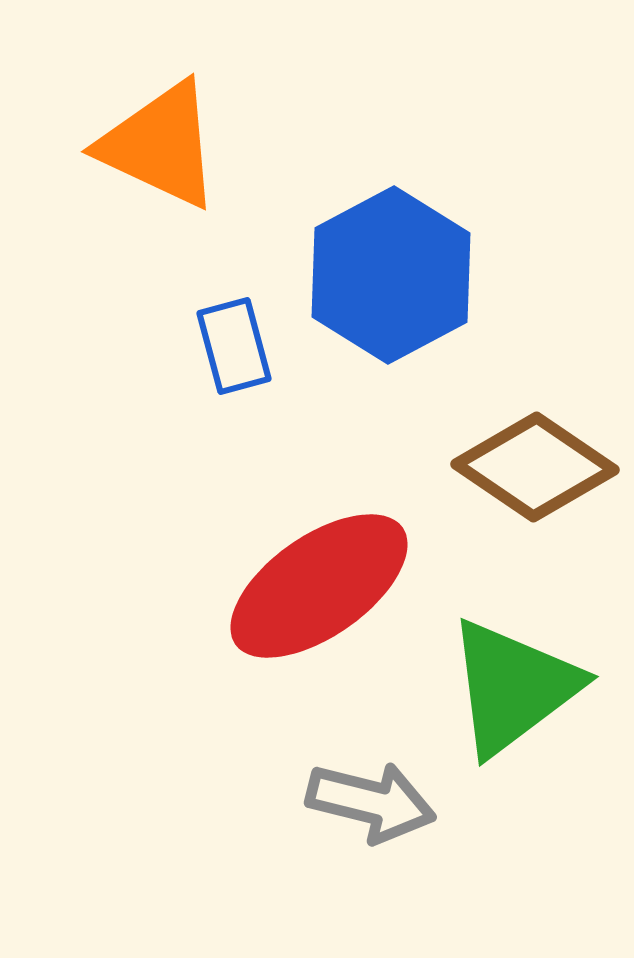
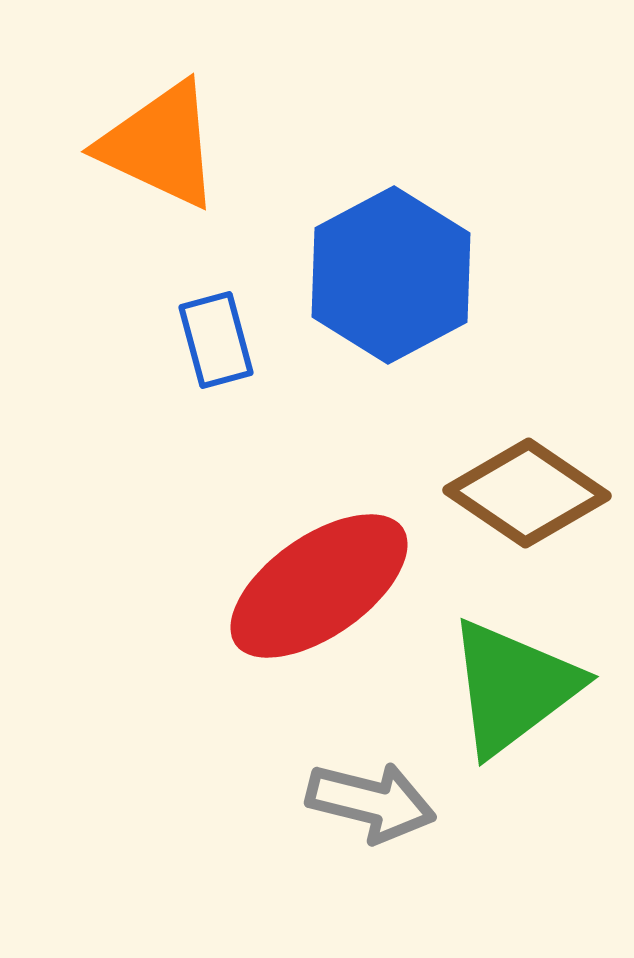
blue rectangle: moved 18 px left, 6 px up
brown diamond: moved 8 px left, 26 px down
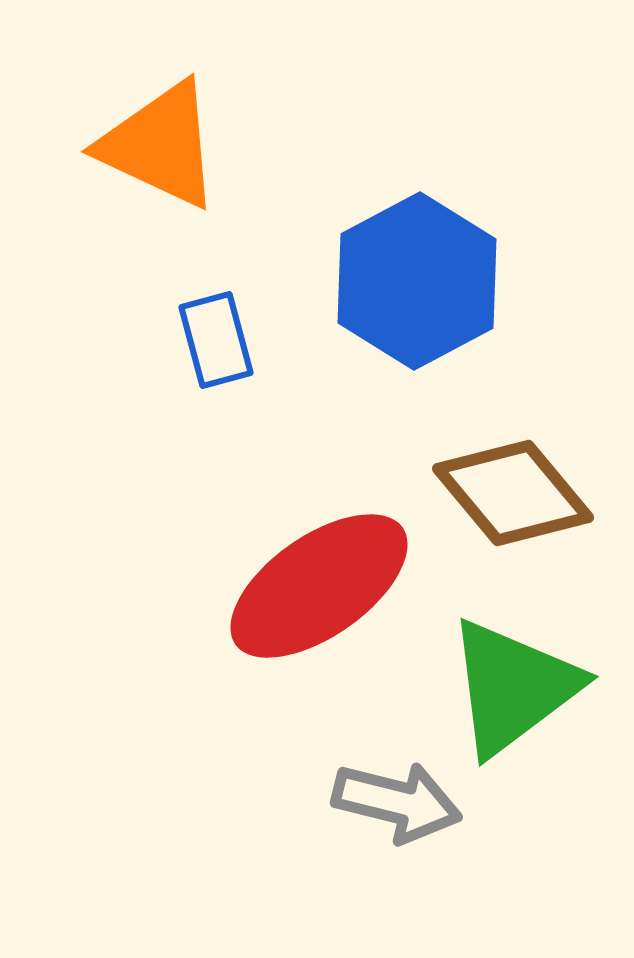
blue hexagon: moved 26 px right, 6 px down
brown diamond: moved 14 px left; rotated 16 degrees clockwise
gray arrow: moved 26 px right
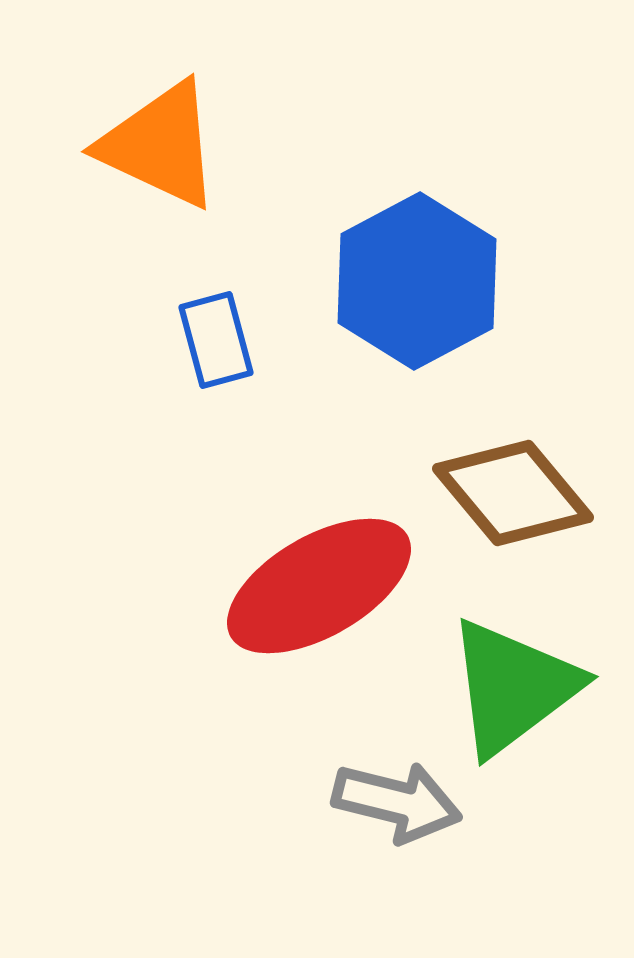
red ellipse: rotated 5 degrees clockwise
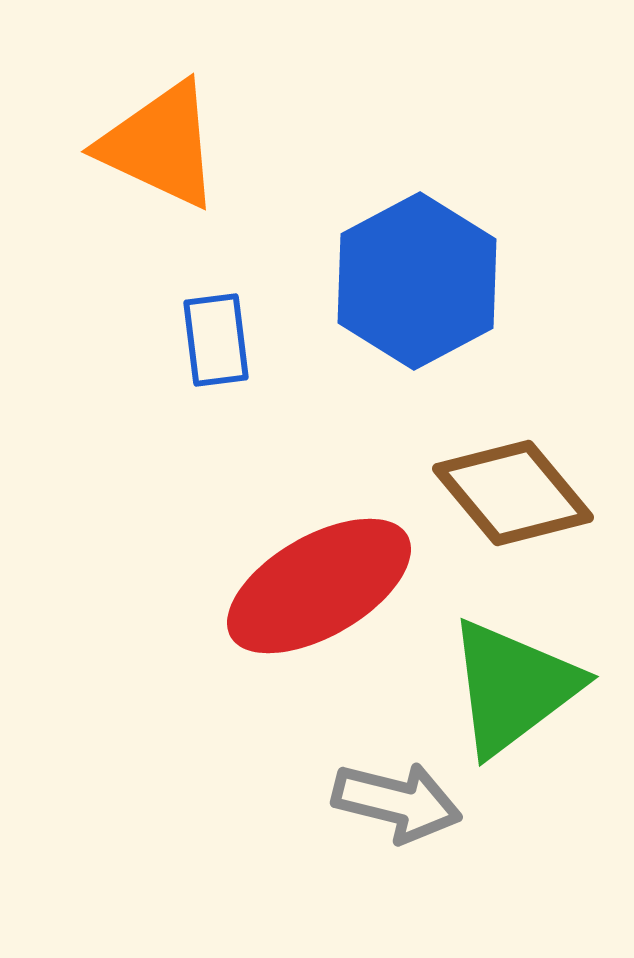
blue rectangle: rotated 8 degrees clockwise
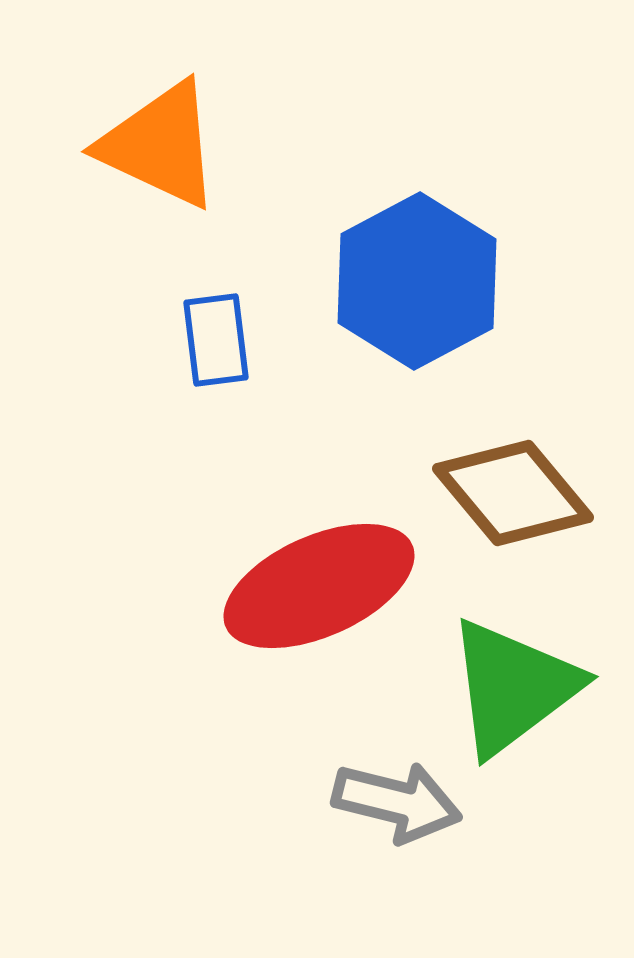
red ellipse: rotated 6 degrees clockwise
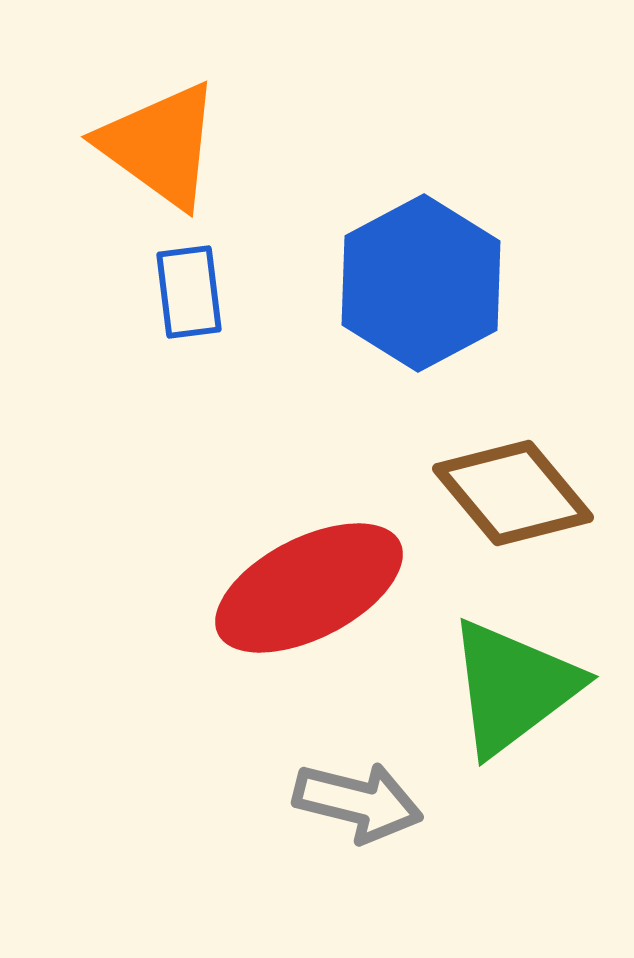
orange triangle: rotated 11 degrees clockwise
blue hexagon: moved 4 px right, 2 px down
blue rectangle: moved 27 px left, 48 px up
red ellipse: moved 10 px left, 2 px down; rotated 3 degrees counterclockwise
gray arrow: moved 39 px left
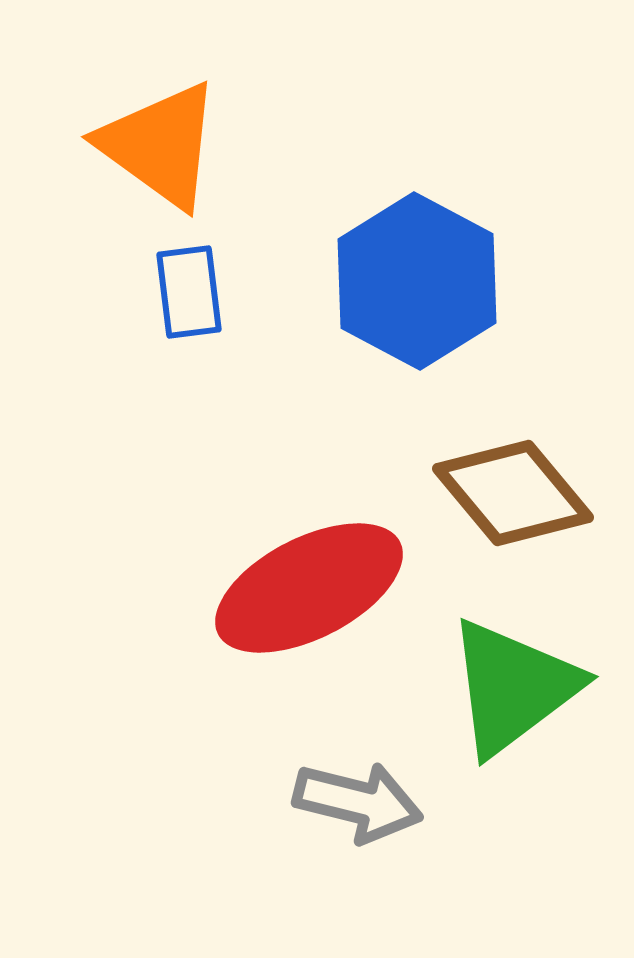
blue hexagon: moved 4 px left, 2 px up; rotated 4 degrees counterclockwise
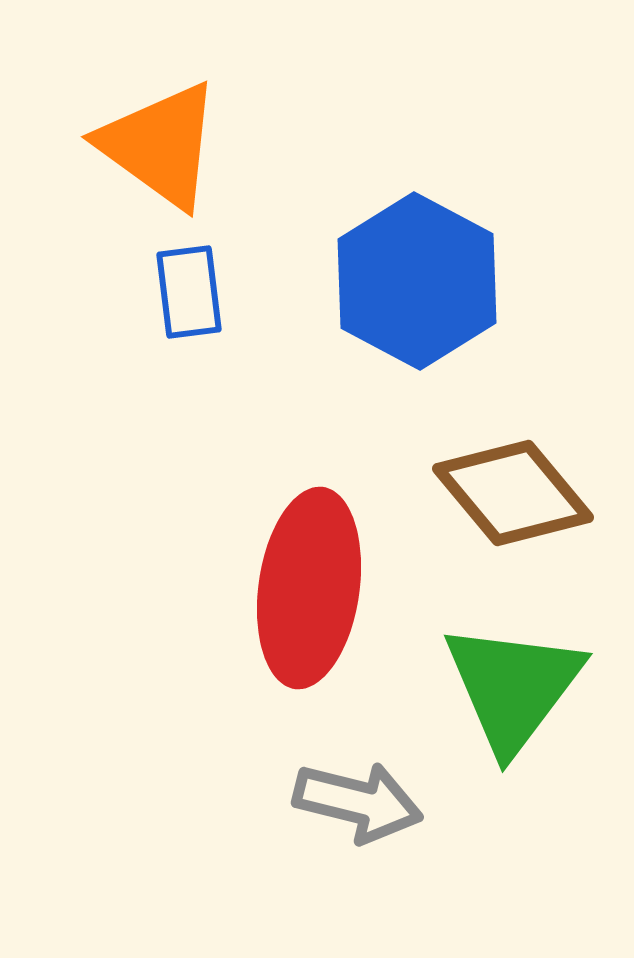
red ellipse: rotated 55 degrees counterclockwise
green triangle: rotated 16 degrees counterclockwise
